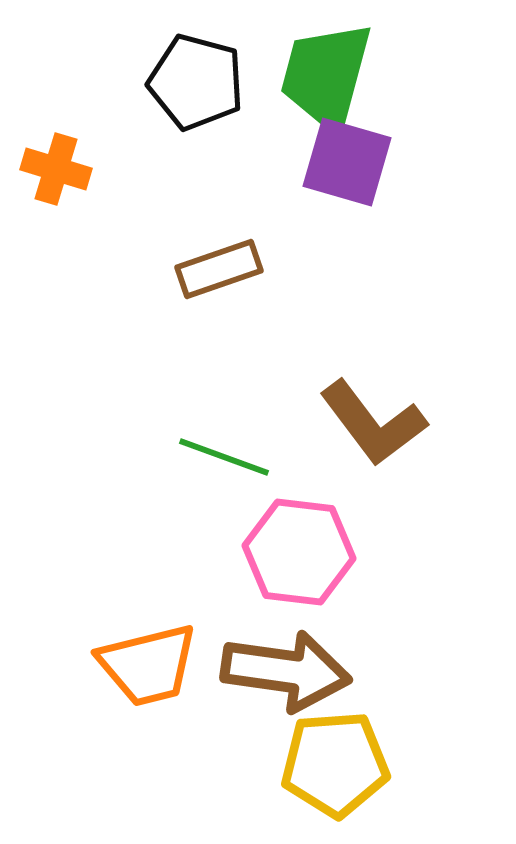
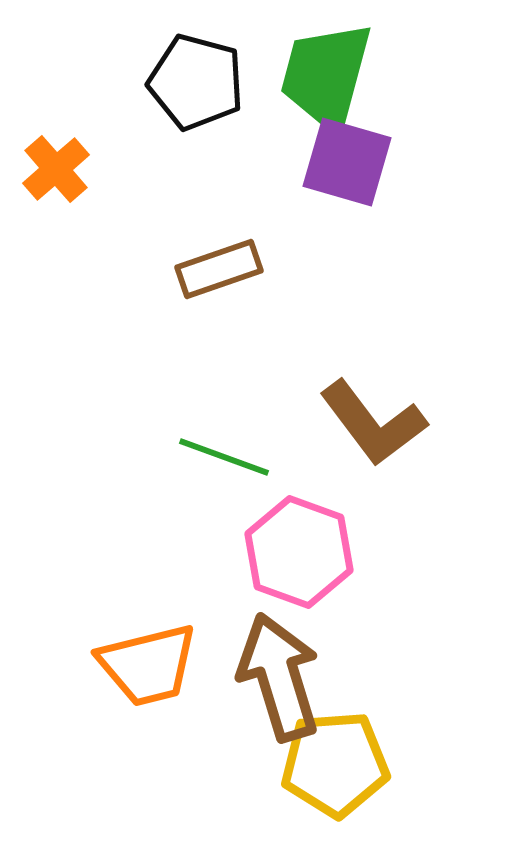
orange cross: rotated 32 degrees clockwise
pink hexagon: rotated 13 degrees clockwise
brown arrow: moved 7 px left, 6 px down; rotated 115 degrees counterclockwise
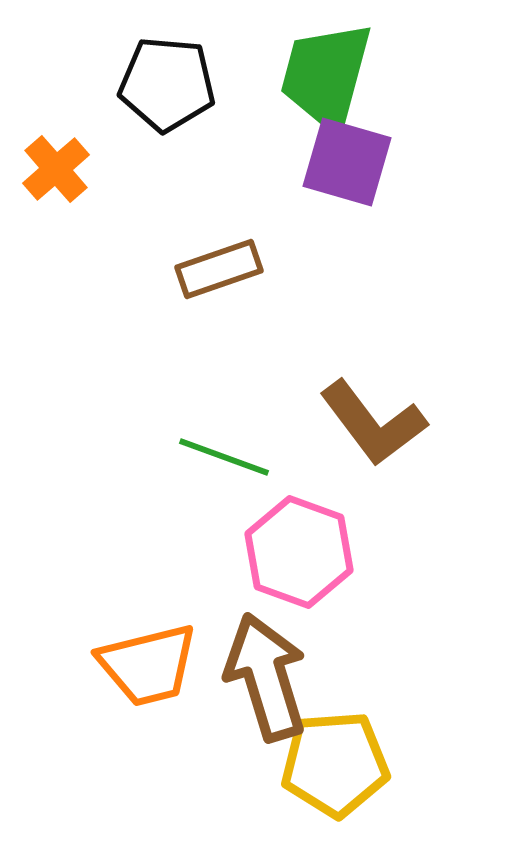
black pentagon: moved 29 px left, 2 px down; rotated 10 degrees counterclockwise
brown arrow: moved 13 px left
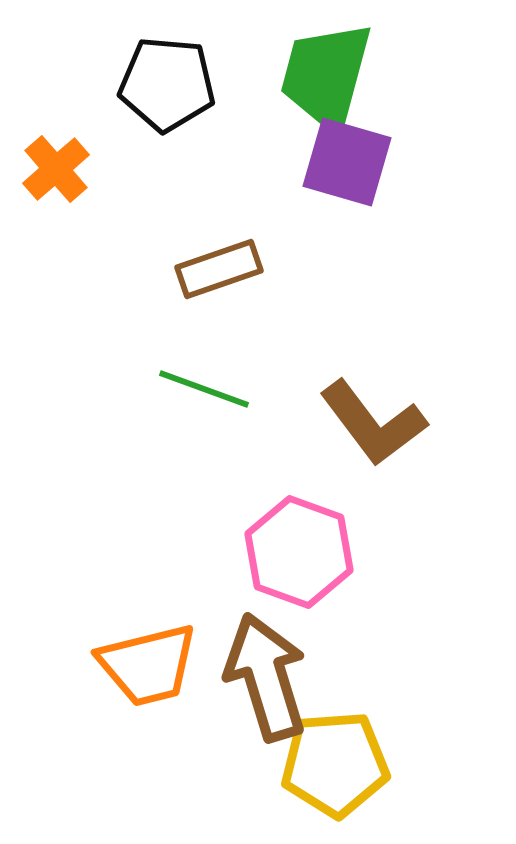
green line: moved 20 px left, 68 px up
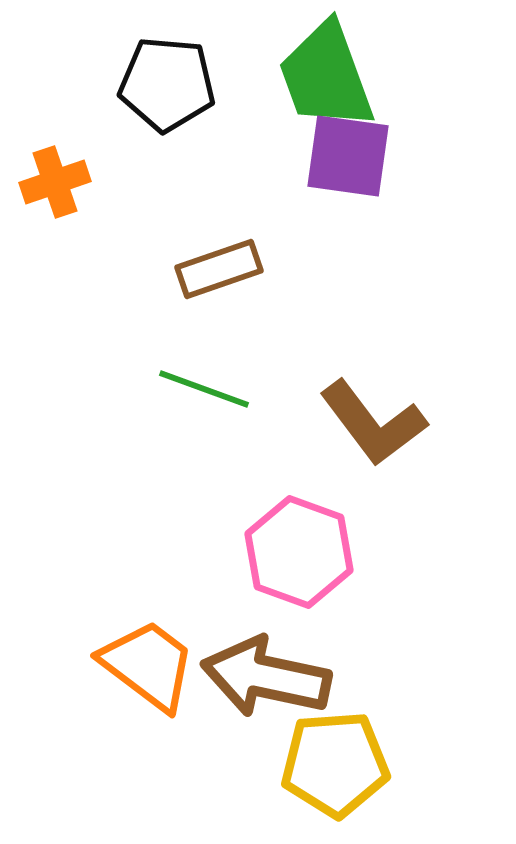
green trapezoid: rotated 35 degrees counterclockwise
purple square: moved 1 px right, 6 px up; rotated 8 degrees counterclockwise
orange cross: moved 1 px left, 13 px down; rotated 22 degrees clockwise
orange trapezoid: rotated 129 degrees counterclockwise
brown arrow: rotated 61 degrees counterclockwise
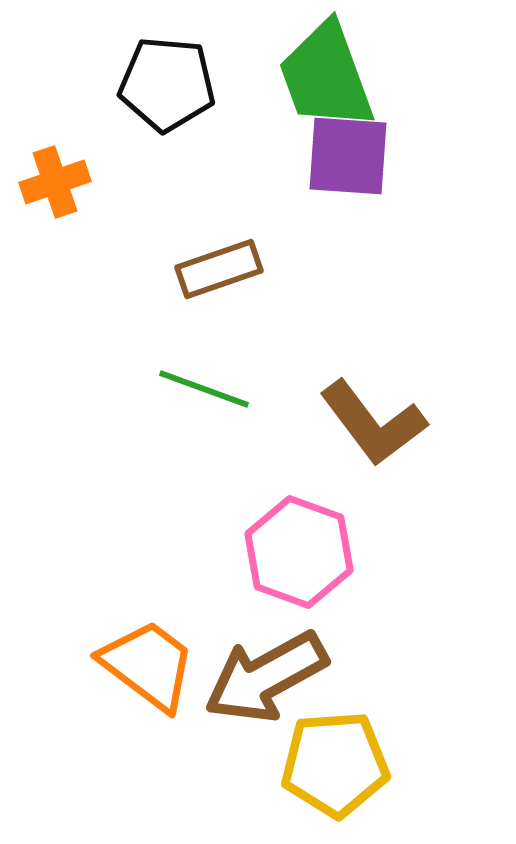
purple square: rotated 4 degrees counterclockwise
brown arrow: rotated 41 degrees counterclockwise
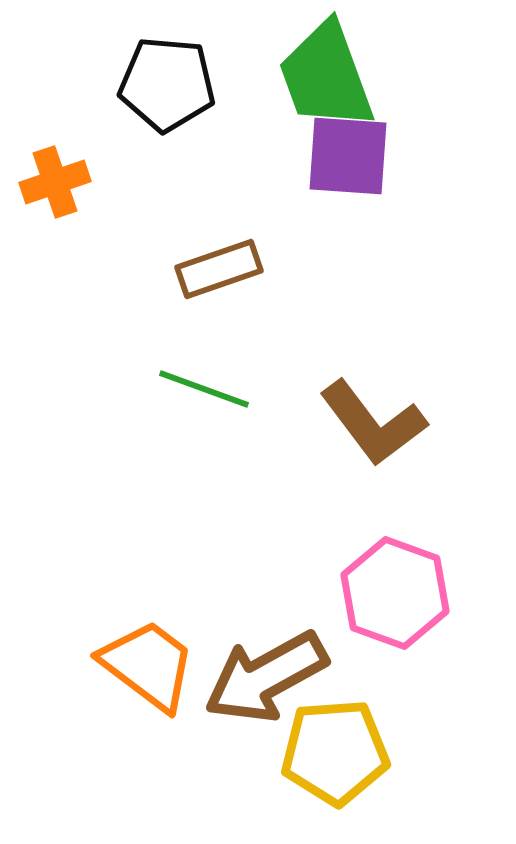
pink hexagon: moved 96 px right, 41 px down
yellow pentagon: moved 12 px up
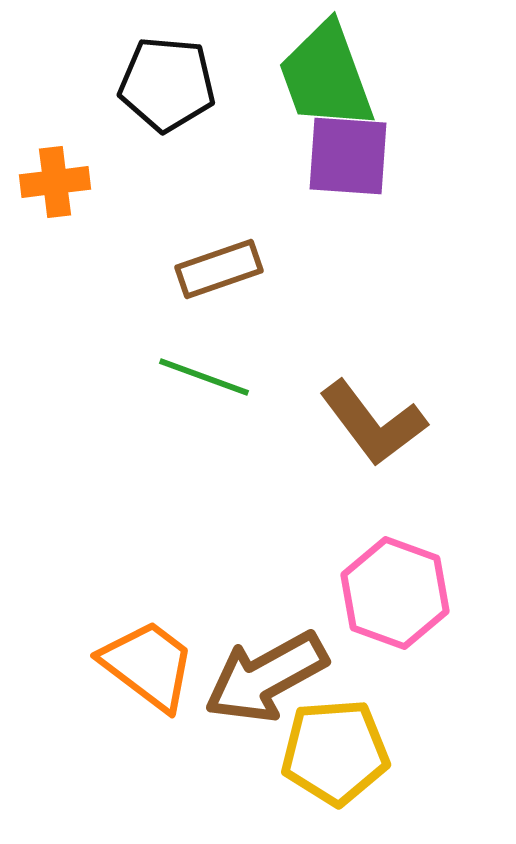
orange cross: rotated 12 degrees clockwise
green line: moved 12 px up
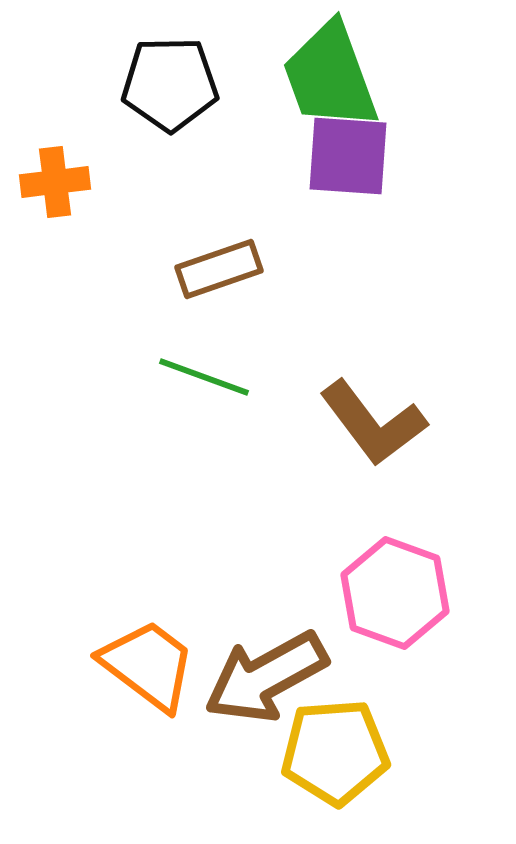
green trapezoid: moved 4 px right
black pentagon: moved 3 px right; rotated 6 degrees counterclockwise
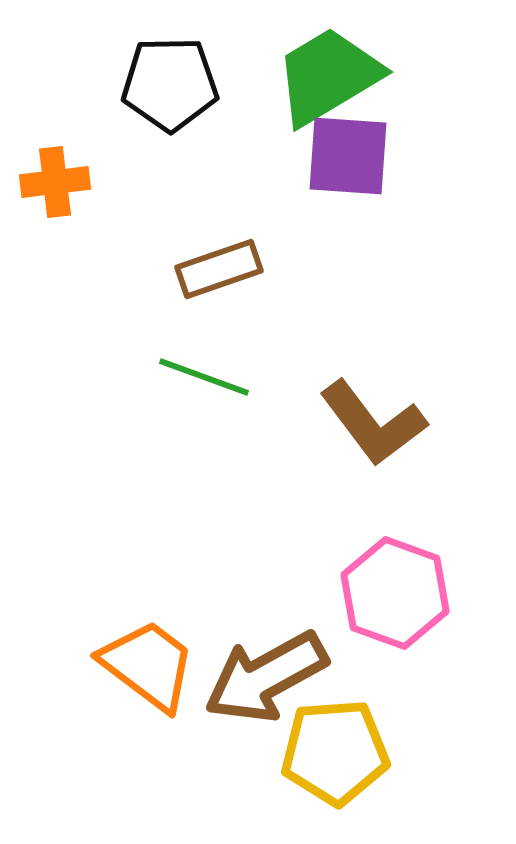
green trapezoid: moved 2 px left; rotated 79 degrees clockwise
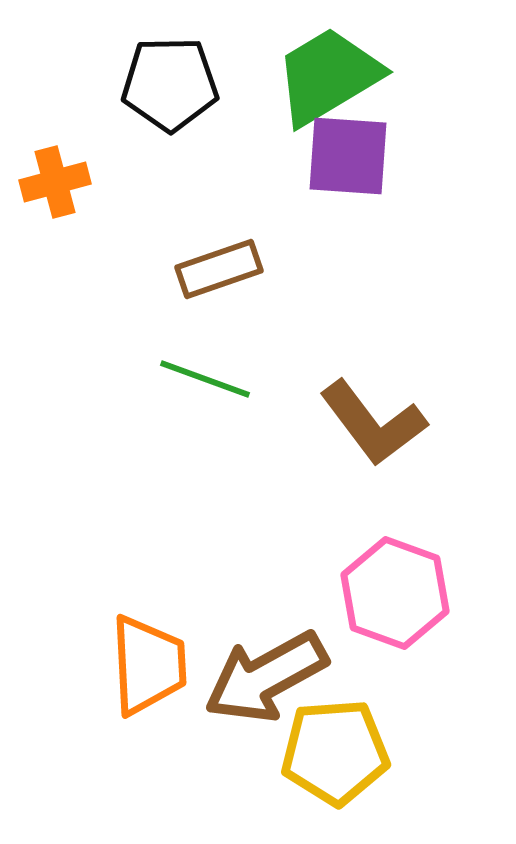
orange cross: rotated 8 degrees counterclockwise
green line: moved 1 px right, 2 px down
orange trapezoid: rotated 50 degrees clockwise
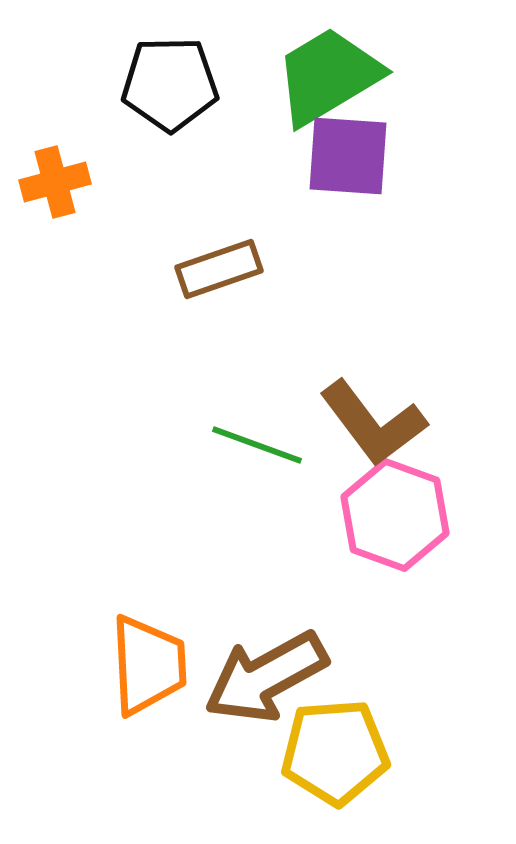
green line: moved 52 px right, 66 px down
pink hexagon: moved 78 px up
